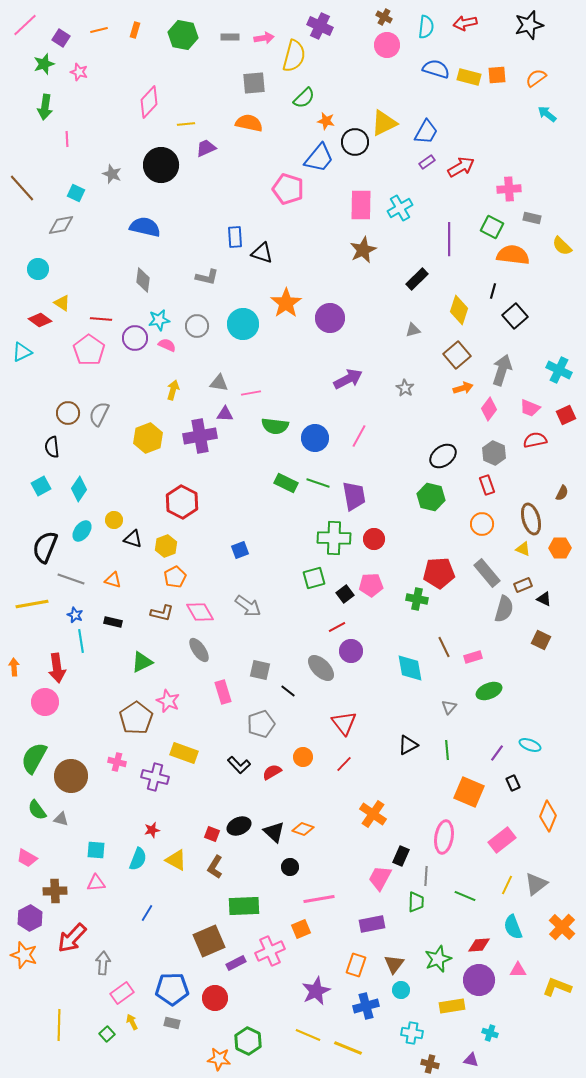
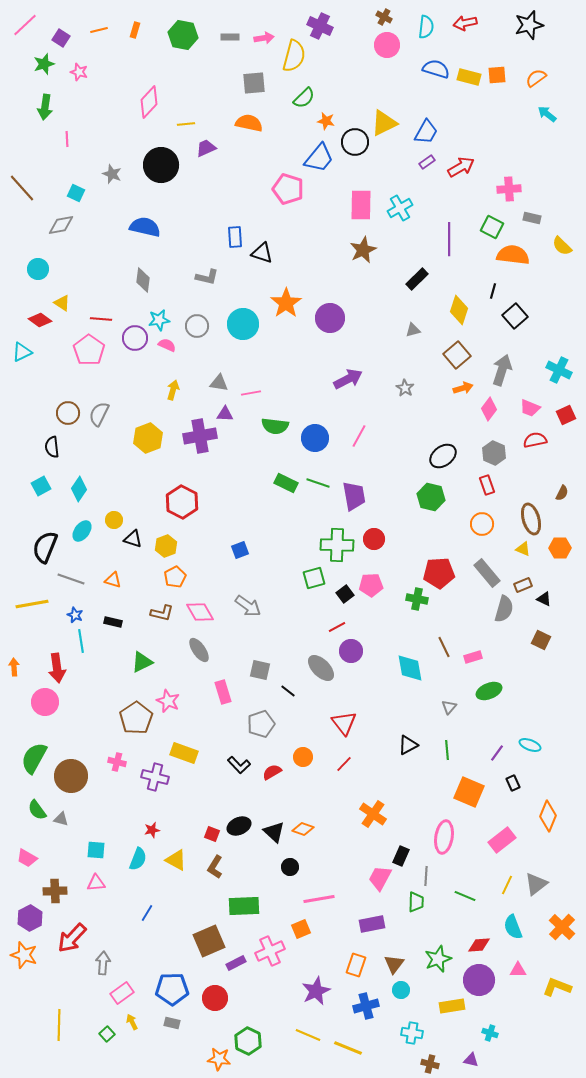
green cross at (334, 538): moved 3 px right, 7 px down
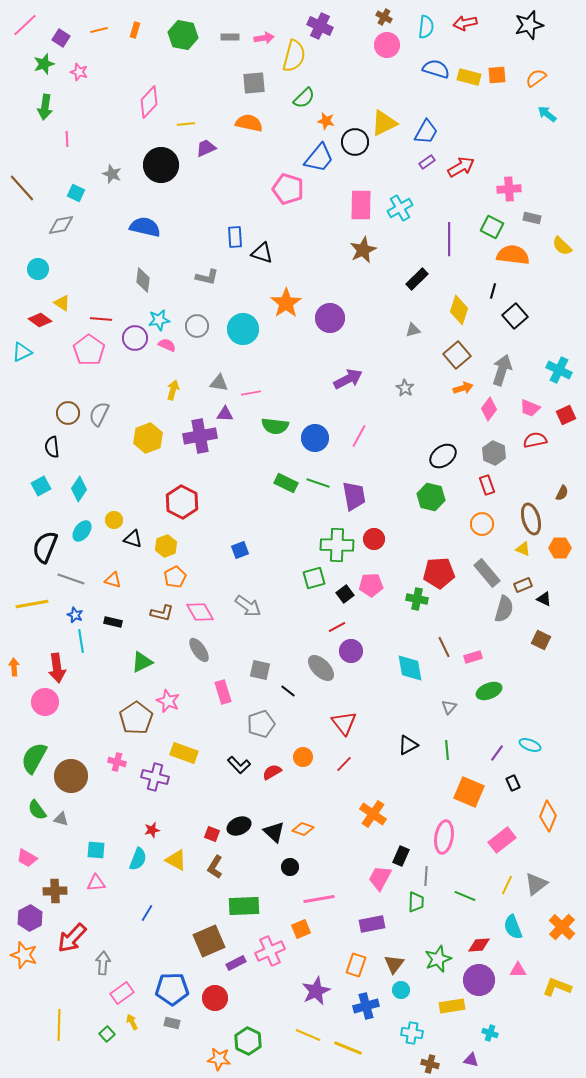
cyan circle at (243, 324): moved 5 px down
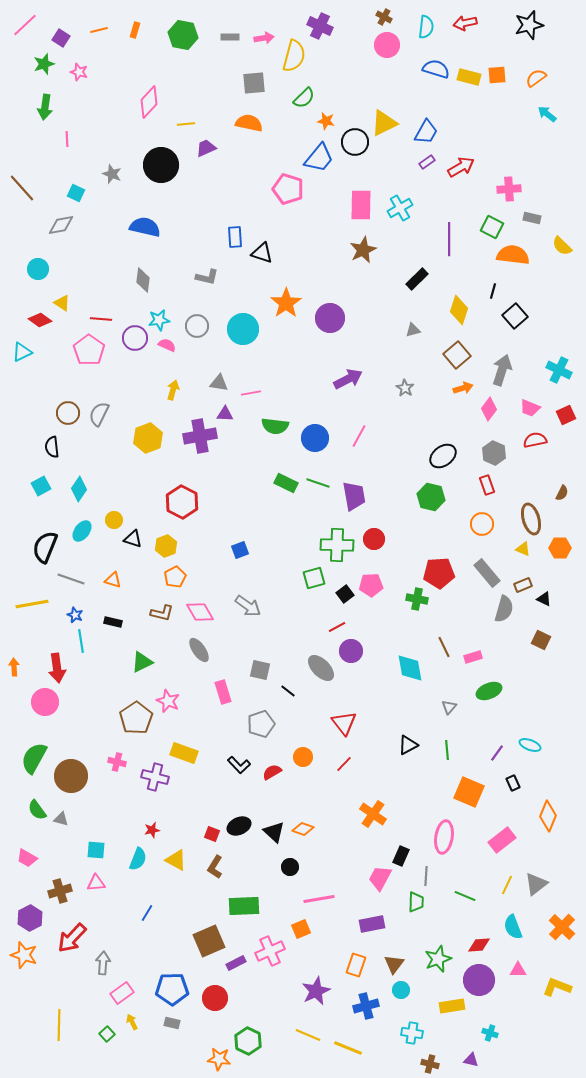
brown cross at (55, 891): moved 5 px right; rotated 15 degrees counterclockwise
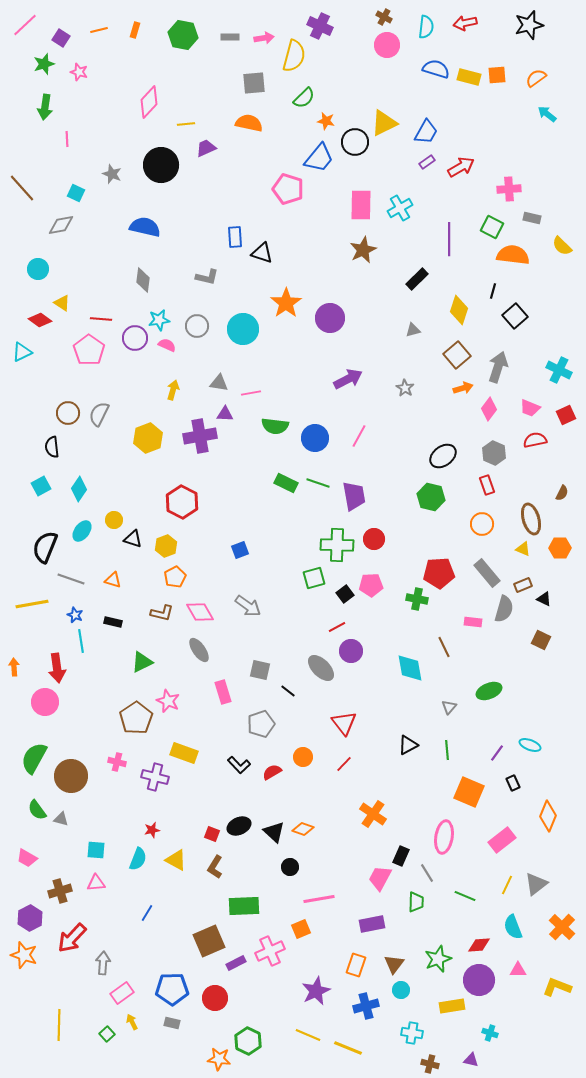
gray arrow at (502, 370): moved 4 px left, 3 px up
pink rectangle at (473, 657): moved 35 px up; rotated 24 degrees clockwise
gray line at (426, 876): moved 1 px right, 3 px up; rotated 36 degrees counterclockwise
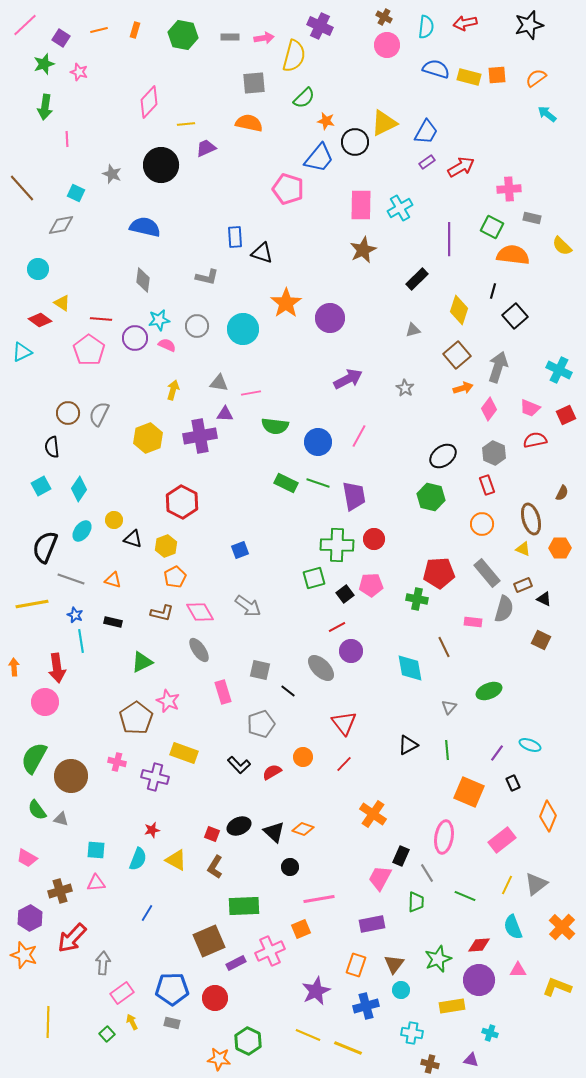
blue circle at (315, 438): moved 3 px right, 4 px down
yellow line at (59, 1025): moved 11 px left, 3 px up
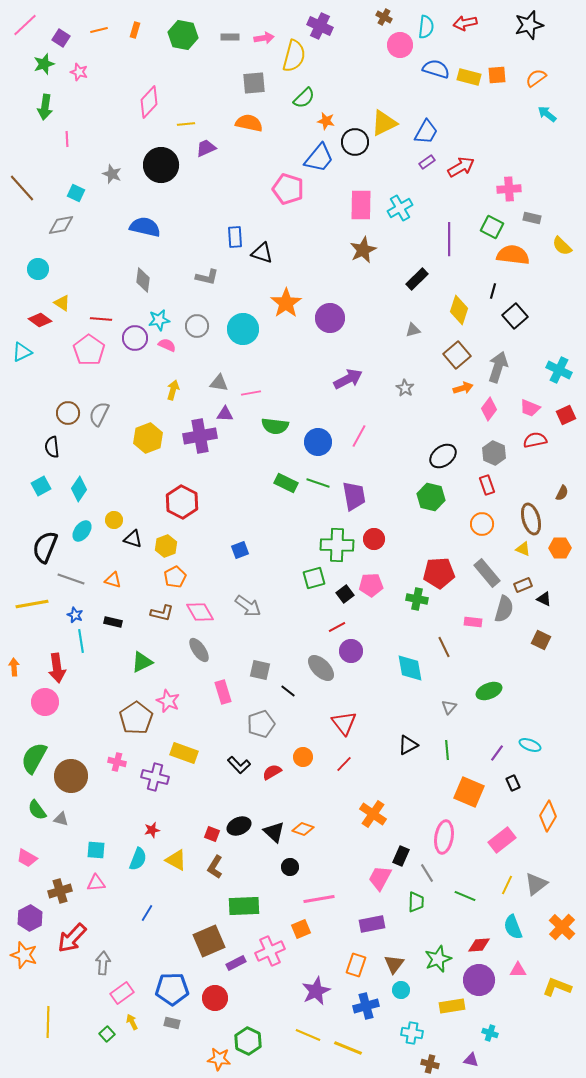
pink circle at (387, 45): moved 13 px right
orange diamond at (548, 816): rotated 8 degrees clockwise
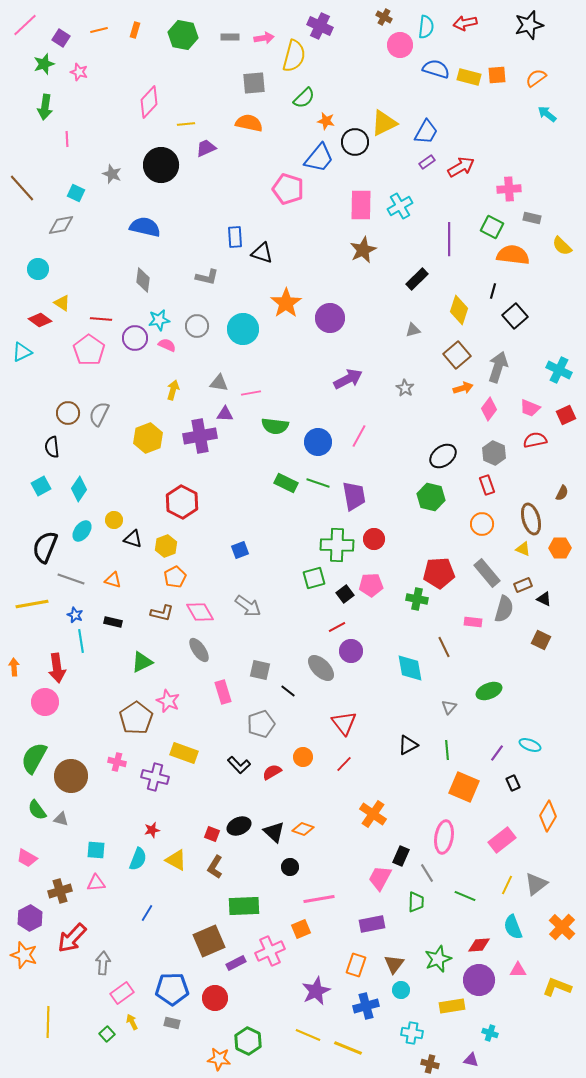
cyan cross at (400, 208): moved 2 px up
orange square at (469, 792): moved 5 px left, 5 px up
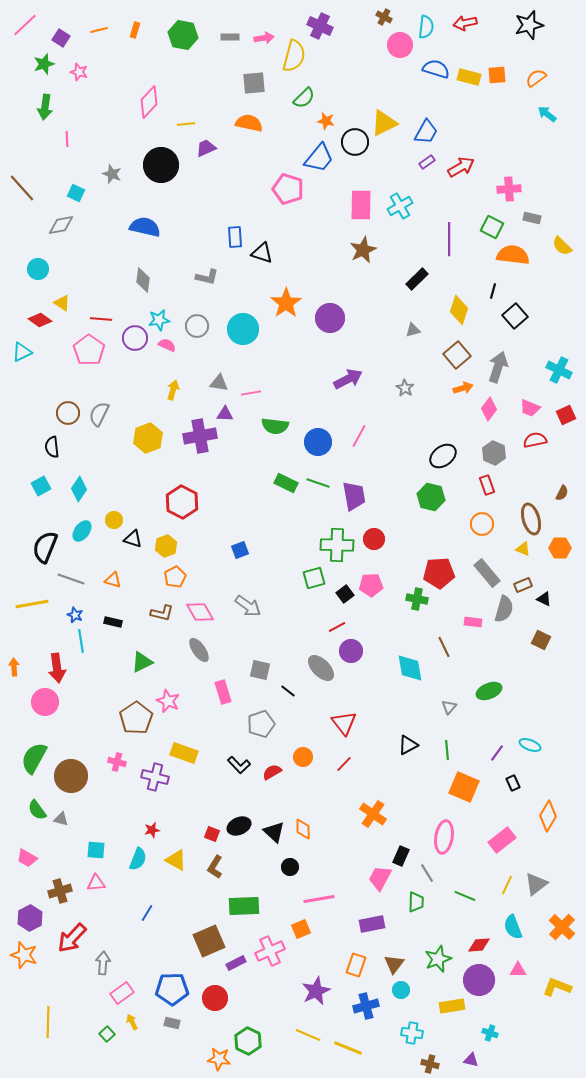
orange diamond at (303, 829): rotated 70 degrees clockwise
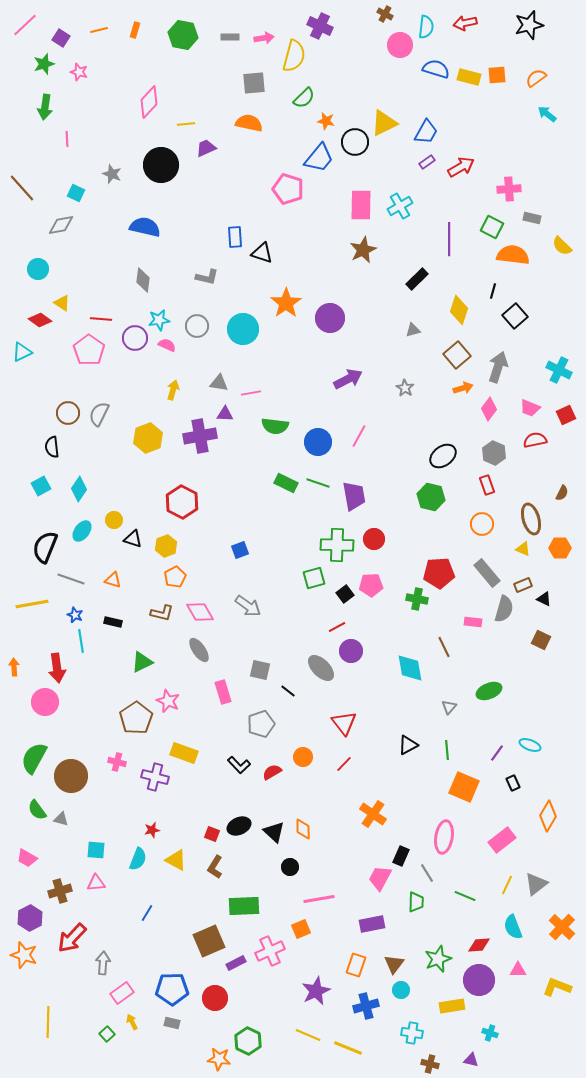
brown cross at (384, 17): moved 1 px right, 3 px up
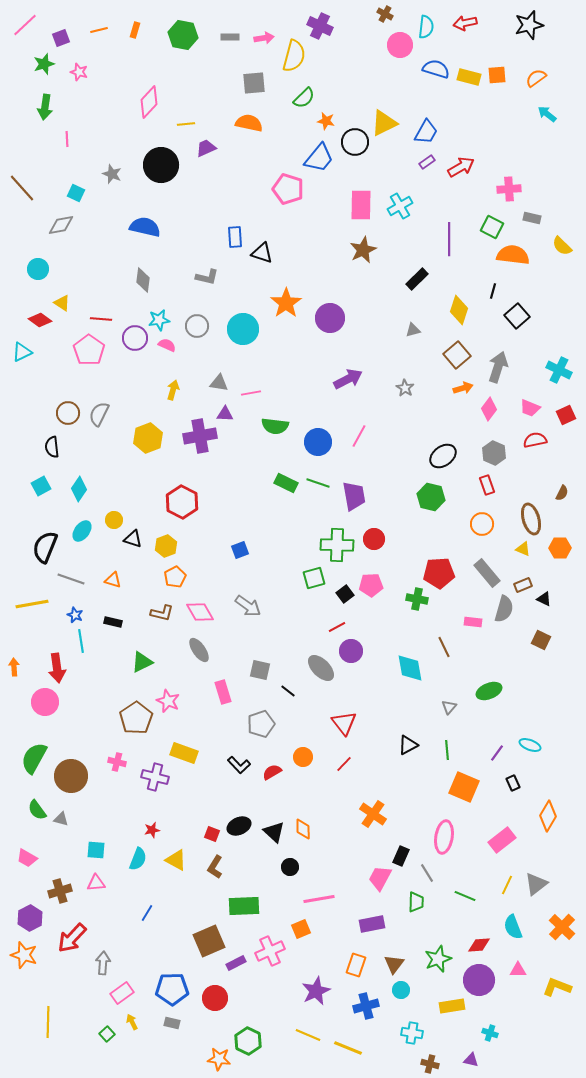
purple square at (61, 38): rotated 36 degrees clockwise
black square at (515, 316): moved 2 px right
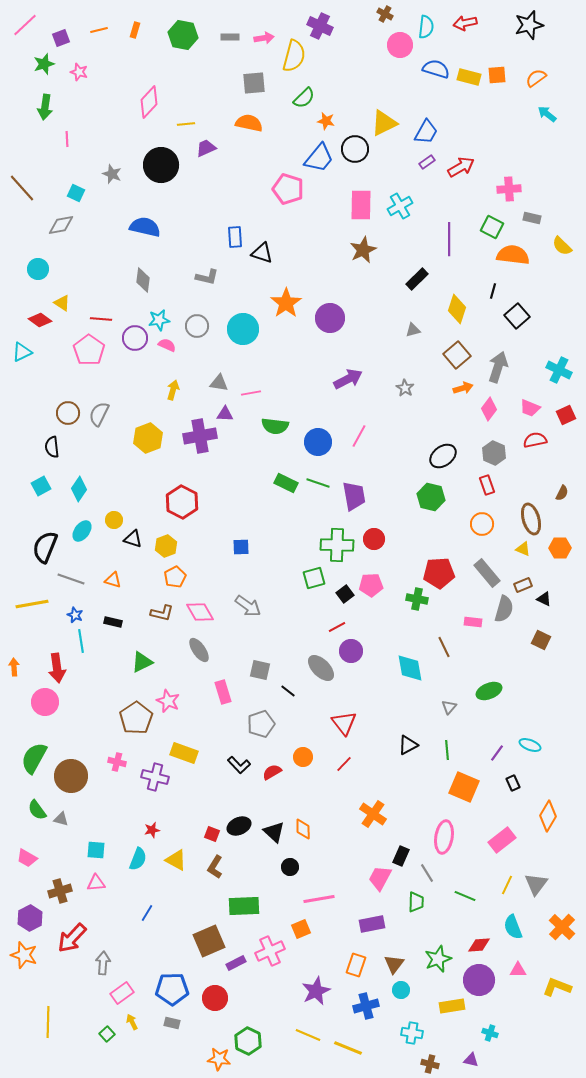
black circle at (355, 142): moved 7 px down
yellow diamond at (459, 310): moved 2 px left, 1 px up
blue square at (240, 550): moved 1 px right, 3 px up; rotated 18 degrees clockwise
gray triangle at (536, 884): rotated 15 degrees counterclockwise
